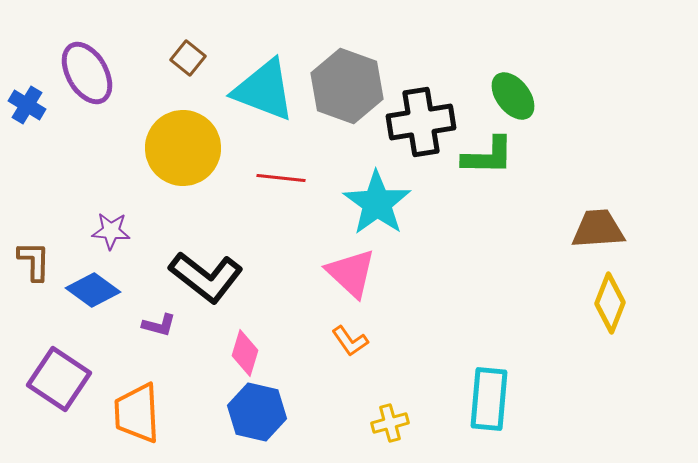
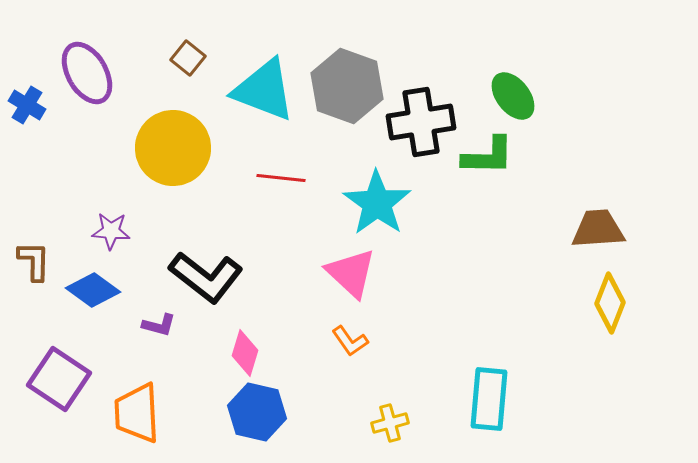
yellow circle: moved 10 px left
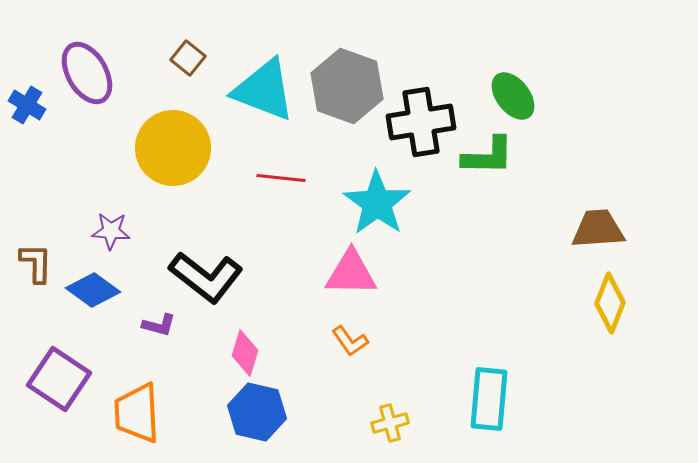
brown L-shape: moved 2 px right, 2 px down
pink triangle: rotated 42 degrees counterclockwise
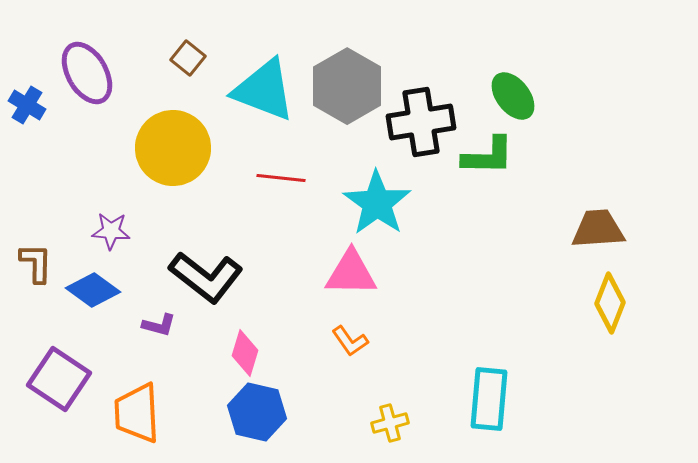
gray hexagon: rotated 10 degrees clockwise
